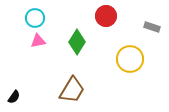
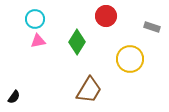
cyan circle: moved 1 px down
brown trapezoid: moved 17 px right
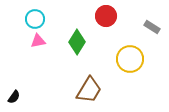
gray rectangle: rotated 14 degrees clockwise
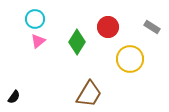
red circle: moved 2 px right, 11 px down
pink triangle: rotated 28 degrees counterclockwise
brown trapezoid: moved 4 px down
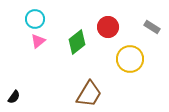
green diamond: rotated 20 degrees clockwise
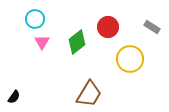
pink triangle: moved 4 px right, 1 px down; rotated 21 degrees counterclockwise
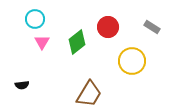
yellow circle: moved 2 px right, 2 px down
black semicircle: moved 8 px right, 12 px up; rotated 48 degrees clockwise
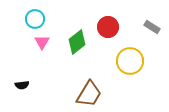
yellow circle: moved 2 px left
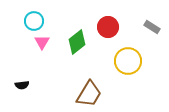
cyan circle: moved 1 px left, 2 px down
yellow circle: moved 2 px left
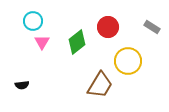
cyan circle: moved 1 px left
brown trapezoid: moved 11 px right, 9 px up
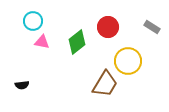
pink triangle: rotated 49 degrees counterclockwise
brown trapezoid: moved 5 px right, 1 px up
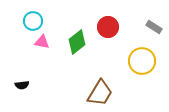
gray rectangle: moved 2 px right
yellow circle: moved 14 px right
brown trapezoid: moved 5 px left, 9 px down
